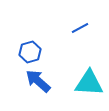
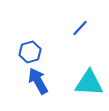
blue line: rotated 18 degrees counterclockwise
blue arrow: rotated 20 degrees clockwise
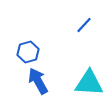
blue line: moved 4 px right, 3 px up
blue hexagon: moved 2 px left
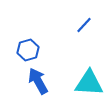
blue hexagon: moved 2 px up
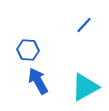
blue hexagon: rotated 20 degrees clockwise
cyan triangle: moved 4 px left, 4 px down; rotated 32 degrees counterclockwise
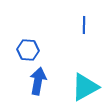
blue line: rotated 42 degrees counterclockwise
blue arrow: rotated 40 degrees clockwise
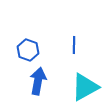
blue line: moved 10 px left, 20 px down
blue hexagon: rotated 15 degrees clockwise
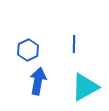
blue line: moved 1 px up
blue hexagon: rotated 15 degrees clockwise
